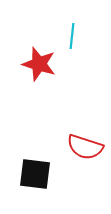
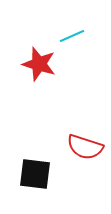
cyan line: rotated 60 degrees clockwise
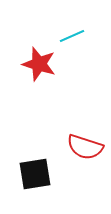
black square: rotated 16 degrees counterclockwise
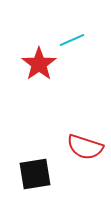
cyan line: moved 4 px down
red star: rotated 20 degrees clockwise
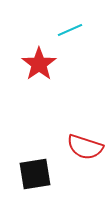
cyan line: moved 2 px left, 10 px up
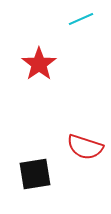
cyan line: moved 11 px right, 11 px up
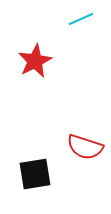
red star: moved 4 px left, 3 px up; rotated 8 degrees clockwise
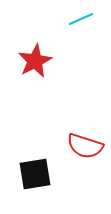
red semicircle: moved 1 px up
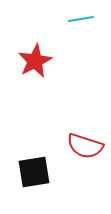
cyan line: rotated 15 degrees clockwise
black square: moved 1 px left, 2 px up
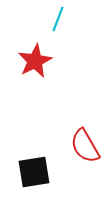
cyan line: moved 23 px left; rotated 60 degrees counterclockwise
red semicircle: rotated 42 degrees clockwise
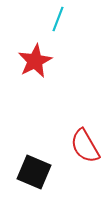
black square: rotated 32 degrees clockwise
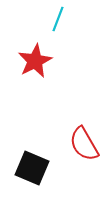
red semicircle: moved 1 px left, 2 px up
black square: moved 2 px left, 4 px up
